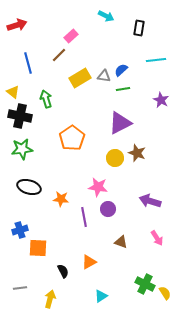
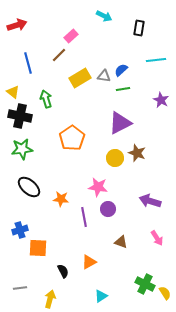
cyan arrow: moved 2 px left
black ellipse: rotated 25 degrees clockwise
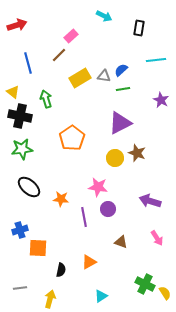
black semicircle: moved 2 px left, 1 px up; rotated 40 degrees clockwise
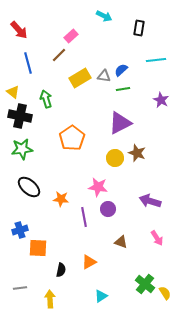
red arrow: moved 2 px right, 5 px down; rotated 66 degrees clockwise
green cross: rotated 12 degrees clockwise
yellow arrow: rotated 18 degrees counterclockwise
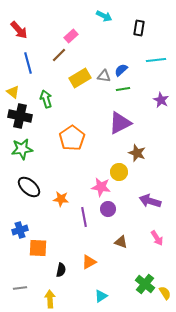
yellow circle: moved 4 px right, 14 px down
pink star: moved 3 px right
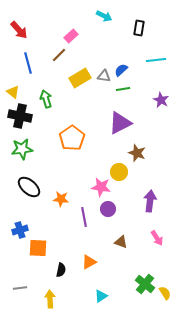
purple arrow: rotated 80 degrees clockwise
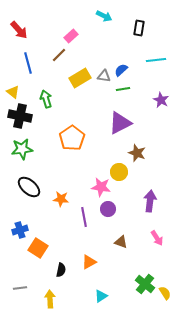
orange square: rotated 30 degrees clockwise
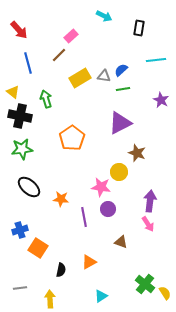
pink arrow: moved 9 px left, 14 px up
